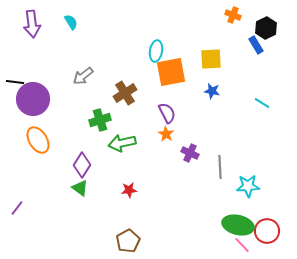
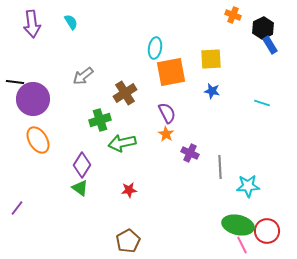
black hexagon: moved 3 px left
blue rectangle: moved 14 px right
cyan ellipse: moved 1 px left, 3 px up
cyan line: rotated 14 degrees counterclockwise
pink line: rotated 18 degrees clockwise
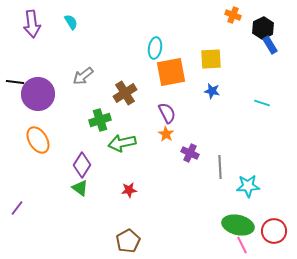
purple circle: moved 5 px right, 5 px up
red circle: moved 7 px right
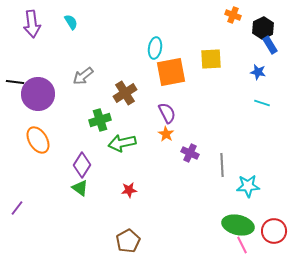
blue star: moved 46 px right, 19 px up
gray line: moved 2 px right, 2 px up
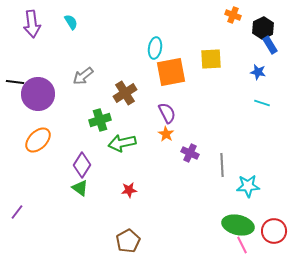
orange ellipse: rotated 76 degrees clockwise
purple line: moved 4 px down
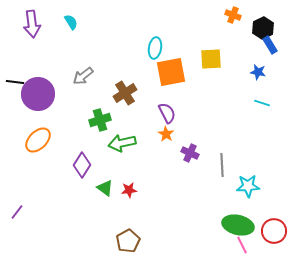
green triangle: moved 25 px right
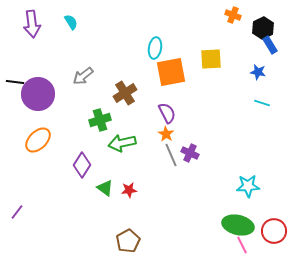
gray line: moved 51 px left, 10 px up; rotated 20 degrees counterclockwise
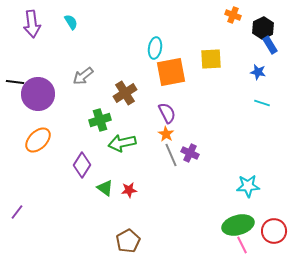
green ellipse: rotated 28 degrees counterclockwise
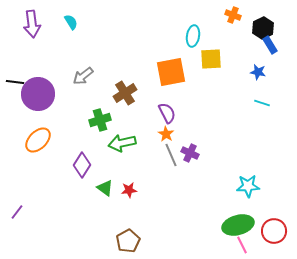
cyan ellipse: moved 38 px right, 12 px up
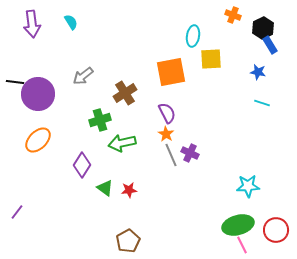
red circle: moved 2 px right, 1 px up
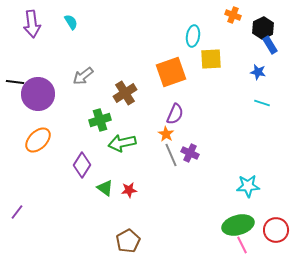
orange square: rotated 8 degrees counterclockwise
purple semicircle: moved 8 px right, 1 px down; rotated 50 degrees clockwise
